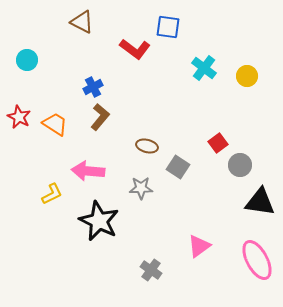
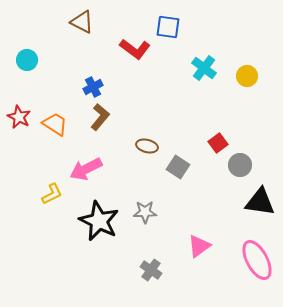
pink arrow: moved 2 px left, 2 px up; rotated 32 degrees counterclockwise
gray star: moved 4 px right, 24 px down
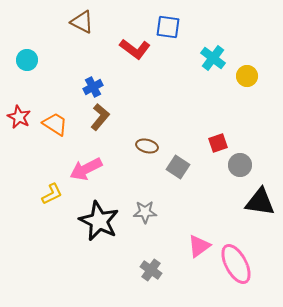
cyan cross: moved 9 px right, 10 px up
red square: rotated 18 degrees clockwise
pink ellipse: moved 21 px left, 4 px down
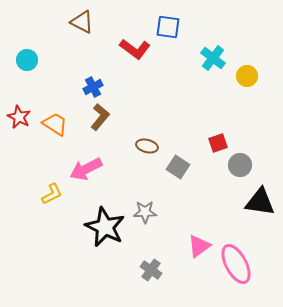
black star: moved 6 px right, 6 px down
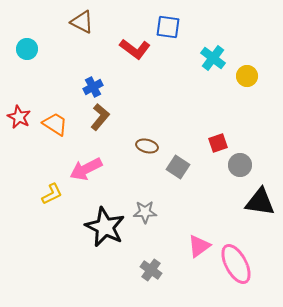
cyan circle: moved 11 px up
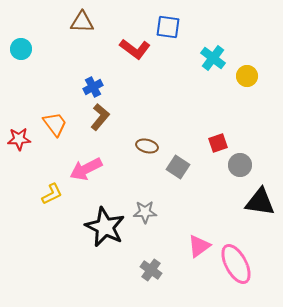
brown triangle: rotated 25 degrees counterclockwise
cyan circle: moved 6 px left
red star: moved 22 px down; rotated 30 degrees counterclockwise
orange trapezoid: rotated 20 degrees clockwise
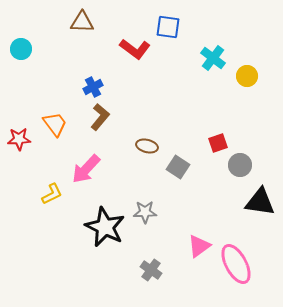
pink arrow: rotated 20 degrees counterclockwise
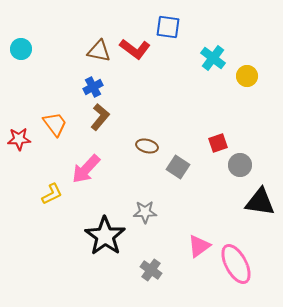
brown triangle: moved 17 px right, 29 px down; rotated 10 degrees clockwise
black star: moved 9 px down; rotated 9 degrees clockwise
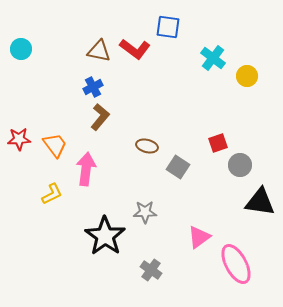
orange trapezoid: moved 21 px down
pink arrow: rotated 144 degrees clockwise
pink triangle: moved 9 px up
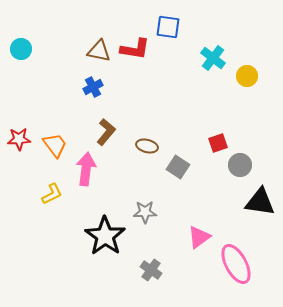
red L-shape: rotated 28 degrees counterclockwise
brown L-shape: moved 6 px right, 15 px down
